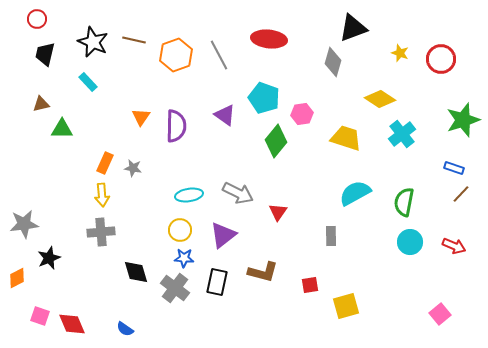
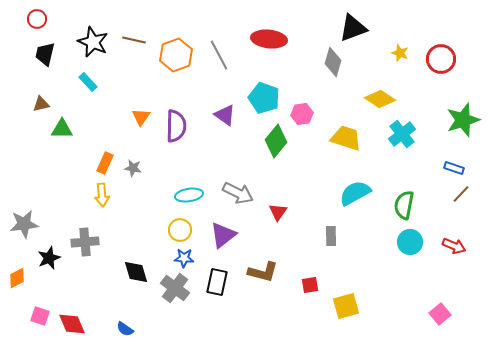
green semicircle at (404, 202): moved 3 px down
gray cross at (101, 232): moved 16 px left, 10 px down
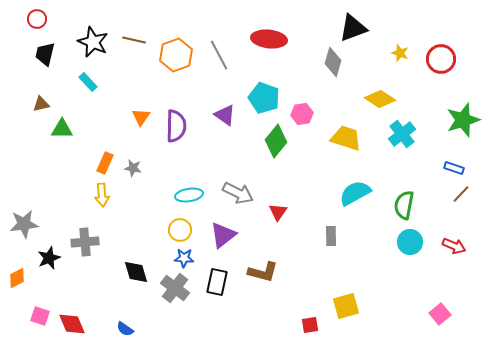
red square at (310, 285): moved 40 px down
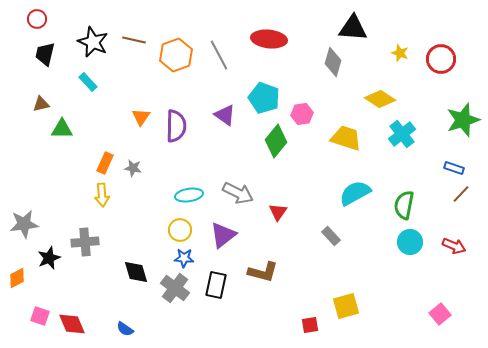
black triangle at (353, 28): rotated 24 degrees clockwise
gray rectangle at (331, 236): rotated 42 degrees counterclockwise
black rectangle at (217, 282): moved 1 px left, 3 px down
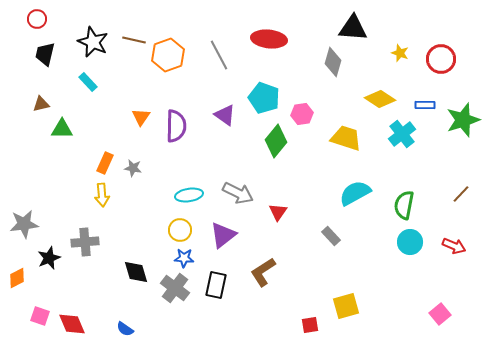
orange hexagon at (176, 55): moved 8 px left
blue rectangle at (454, 168): moved 29 px left, 63 px up; rotated 18 degrees counterclockwise
brown L-shape at (263, 272): rotated 132 degrees clockwise
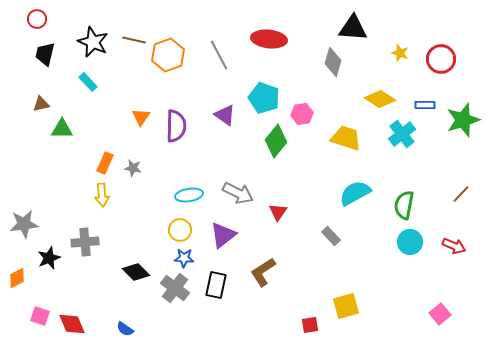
black diamond at (136, 272): rotated 28 degrees counterclockwise
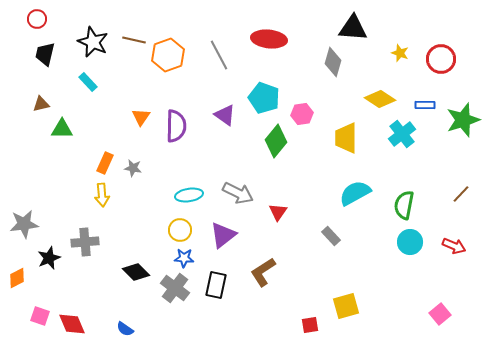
yellow trapezoid at (346, 138): rotated 108 degrees counterclockwise
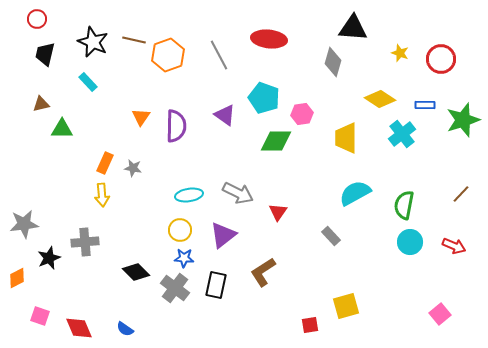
green diamond at (276, 141): rotated 52 degrees clockwise
red diamond at (72, 324): moved 7 px right, 4 px down
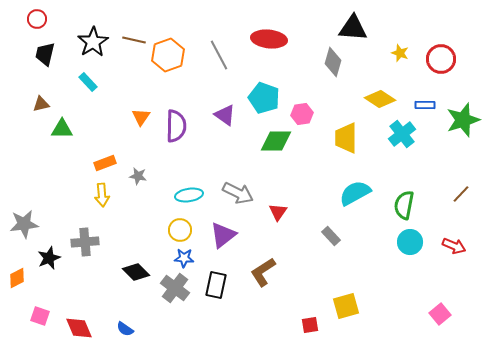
black star at (93, 42): rotated 16 degrees clockwise
orange rectangle at (105, 163): rotated 45 degrees clockwise
gray star at (133, 168): moved 5 px right, 8 px down
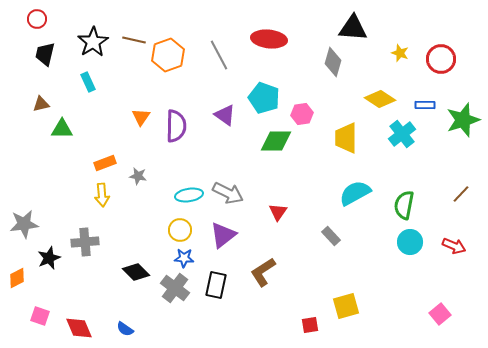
cyan rectangle at (88, 82): rotated 18 degrees clockwise
gray arrow at (238, 193): moved 10 px left
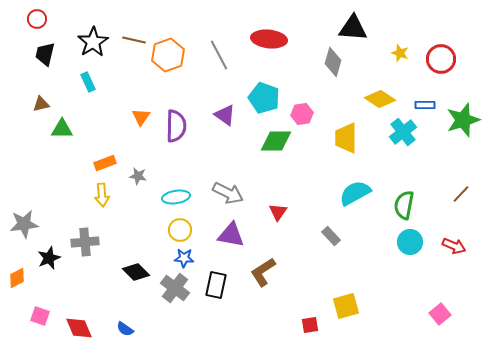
cyan cross at (402, 134): moved 1 px right, 2 px up
cyan ellipse at (189, 195): moved 13 px left, 2 px down
purple triangle at (223, 235): moved 8 px right; rotated 48 degrees clockwise
